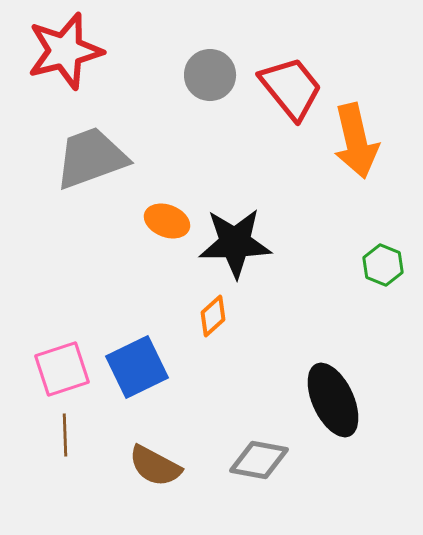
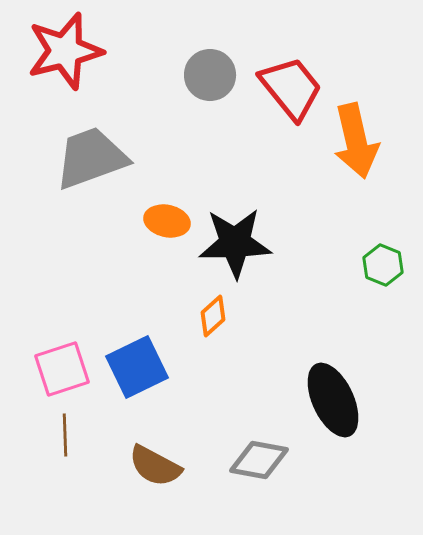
orange ellipse: rotated 9 degrees counterclockwise
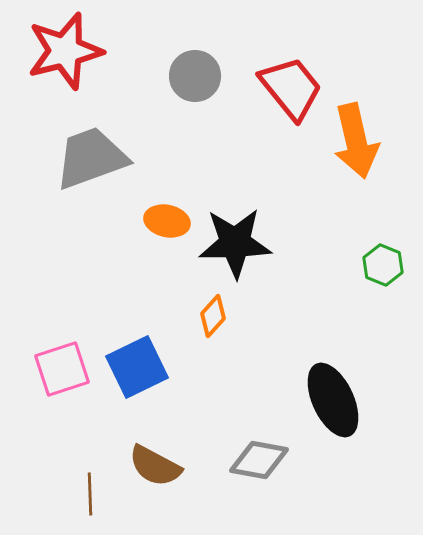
gray circle: moved 15 px left, 1 px down
orange diamond: rotated 6 degrees counterclockwise
brown line: moved 25 px right, 59 px down
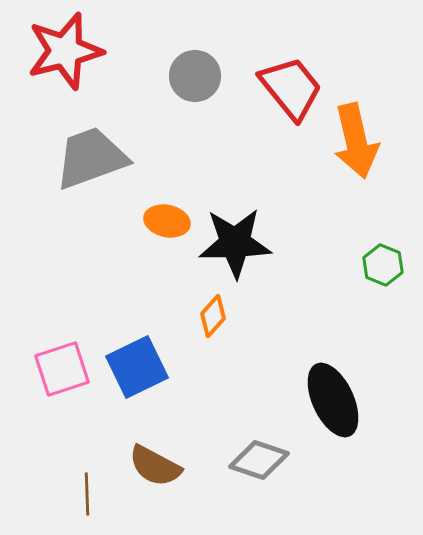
gray diamond: rotated 8 degrees clockwise
brown line: moved 3 px left
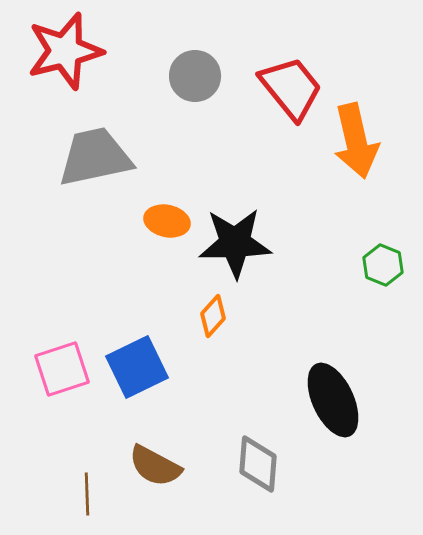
gray trapezoid: moved 4 px right, 1 px up; rotated 8 degrees clockwise
gray diamond: moved 1 px left, 4 px down; rotated 76 degrees clockwise
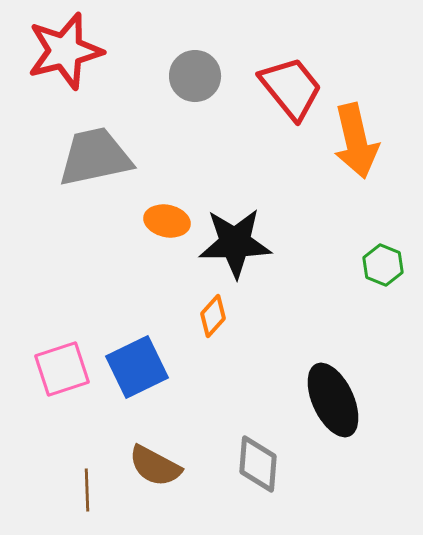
brown line: moved 4 px up
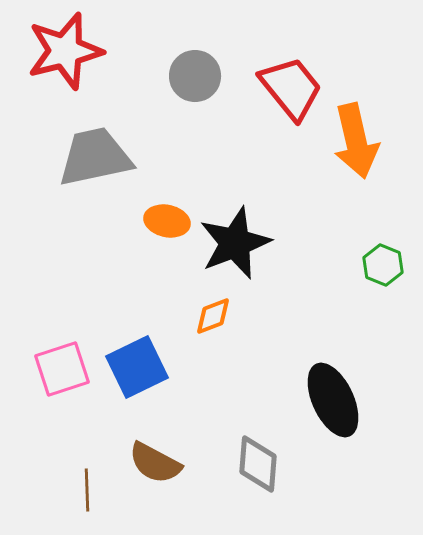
black star: rotated 20 degrees counterclockwise
orange diamond: rotated 27 degrees clockwise
brown semicircle: moved 3 px up
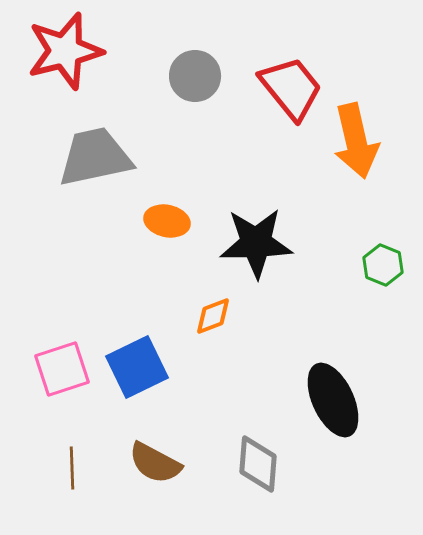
black star: moved 21 px right; rotated 20 degrees clockwise
brown line: moved 15 px left, 22 px up
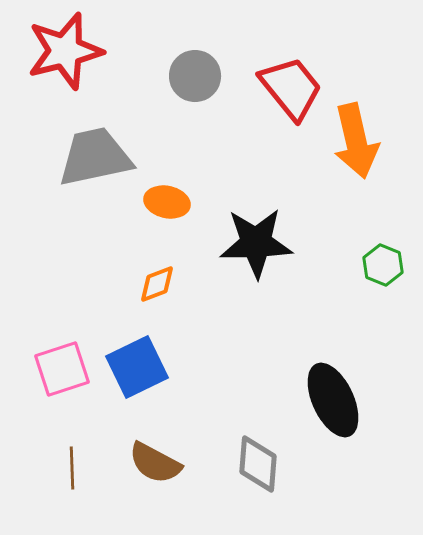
orange ellipse: moved 19 px up
orange diamond: moved 56 px left, 32 px up
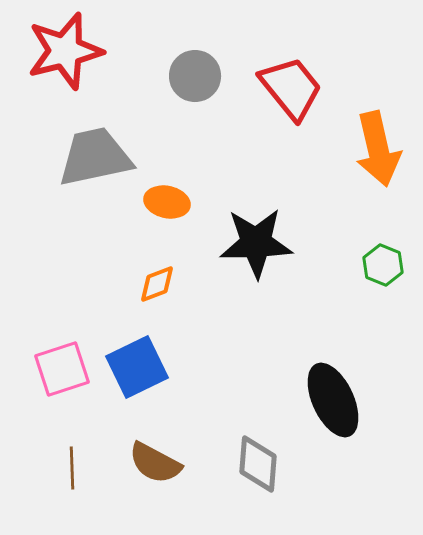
orange arrow: moved 22 px right, 8 px down
